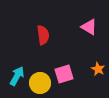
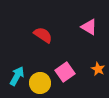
red semicircle: rotated 48 degrees counterclockwise
pink square: moved 1 px right, 2 px up; rotated 18 degrees counterclockwise
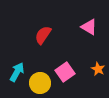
red semicircle: rotated 90 degrees counterclockwise
cyan arrow: moved 4 px up
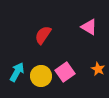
yellow circle: moved 1 px right, 7 px up
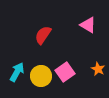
pink triangle: moved 1 px left, 2 px up
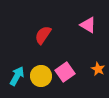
cyan arrow: moved 4 px down
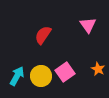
pink triangle: rotated 24 degrees clockwise
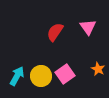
pink triangle: moved 2 px down
red semicircle: moved 12 px right, 3 px up
pink square: moved 2 px down
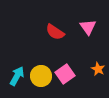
red semicircle: rotated 90 degrees counterclockwise
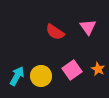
pink square: moved 7 px right, 4 px up
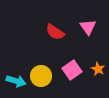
cyan arrow: moved 1 px left, 5 px down; rotated 78 degrees clockwise
